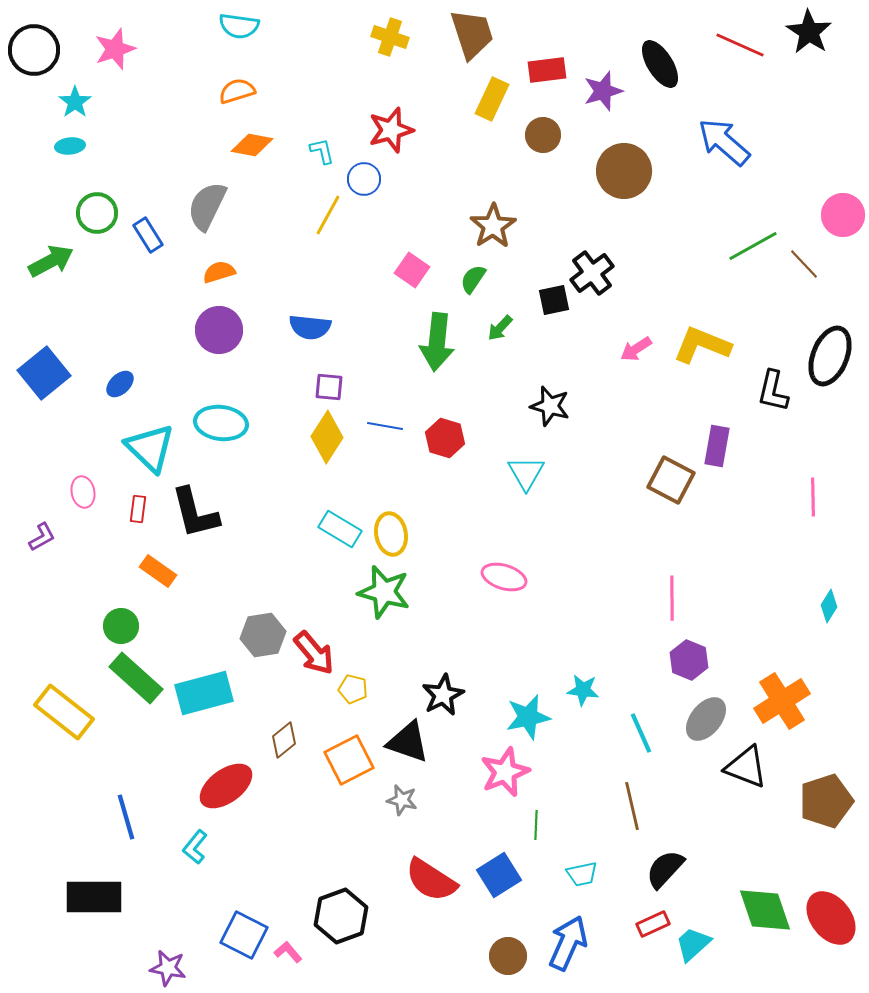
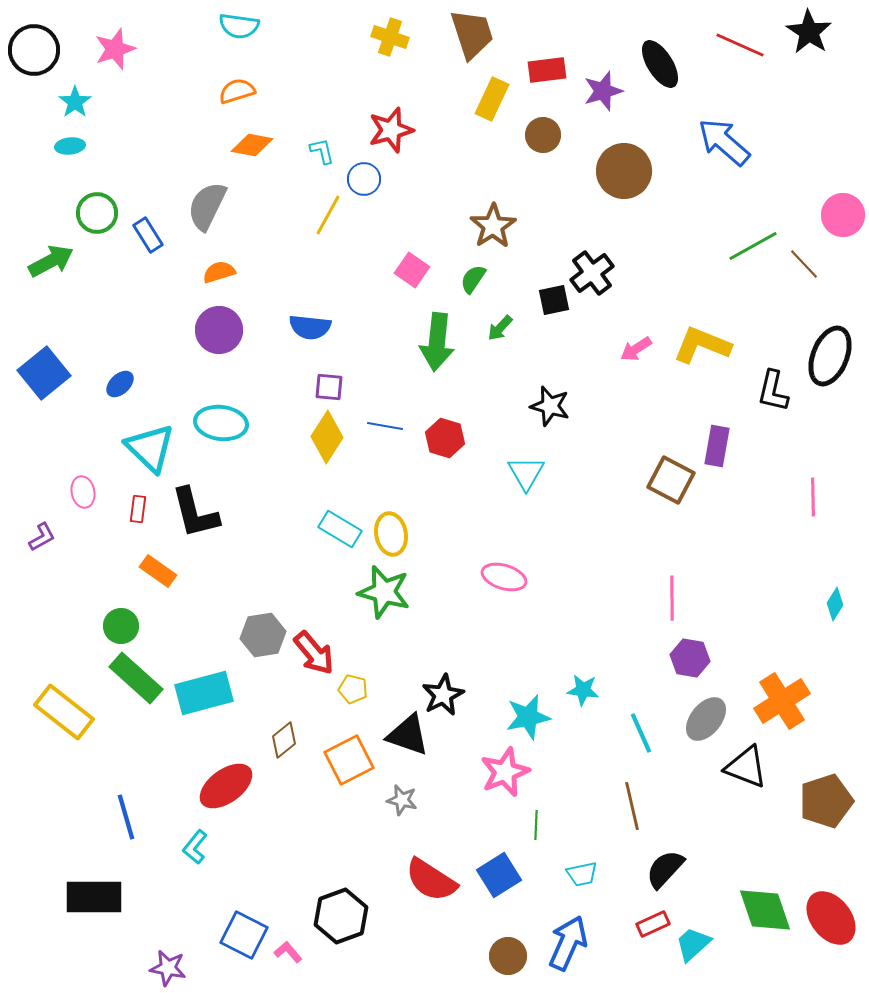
cyan diamond at (829, 606): moved 6 px right, 2 px up
purple hexagon at (689, 660): moved 1 px right, 2 px up; rotated 12 degrees counterclockwise
black triangle at (408, 742): moved 7 px up
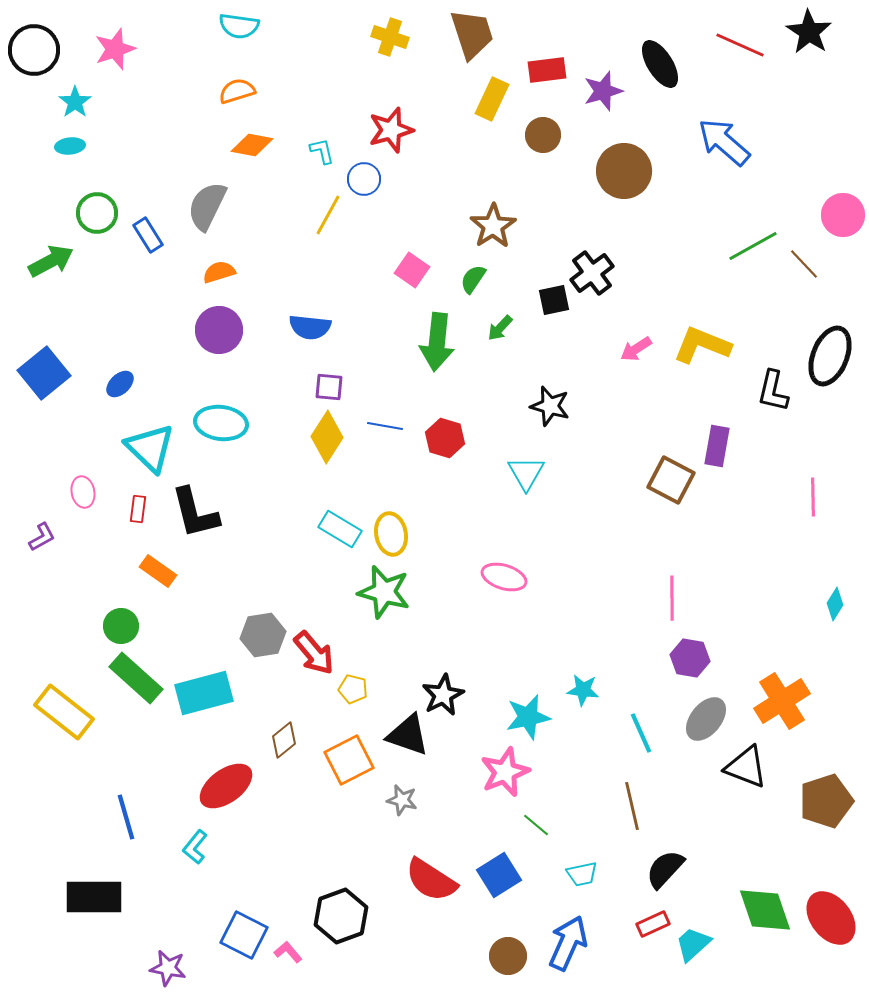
green line at (536, 825): rotated 52 degrees counterclockwise
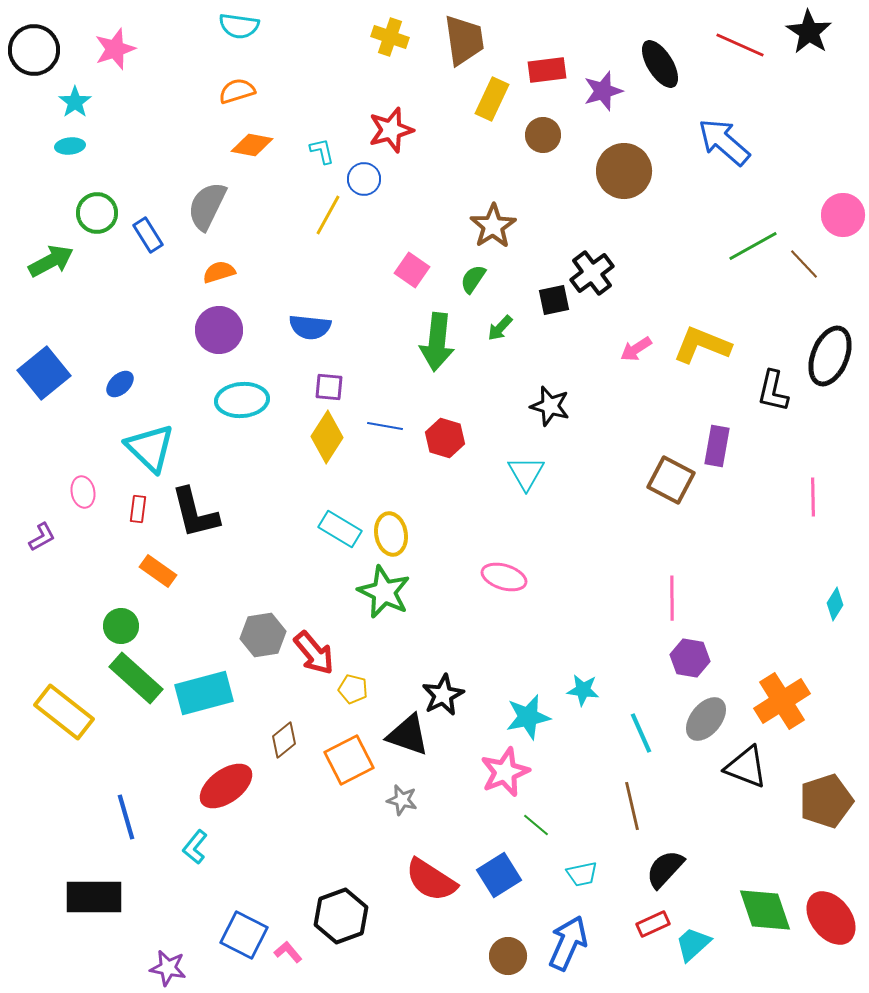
brown trapezoid at (472, 34): moved 8 px left, 6 px down; rotated 10 degrees clockwise
cyan ellipse at (221, 423): moved 21 px right, 23 px up; rotated 12 degrees counterclockwise
green star at (384, 592): rotated 10 degrees clockwise
